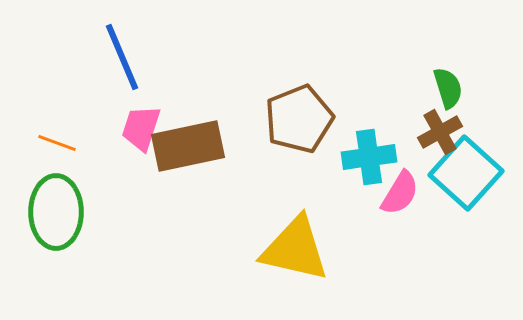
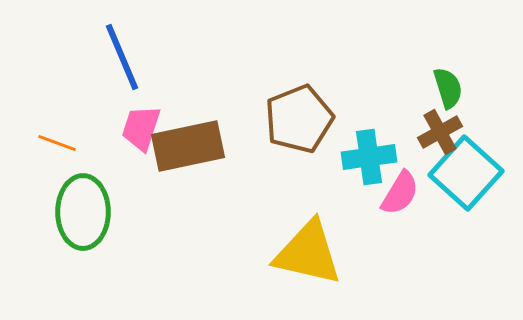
green ellipse: moved 27 px right
yellow triangle: moved 13 px right, 4 px down
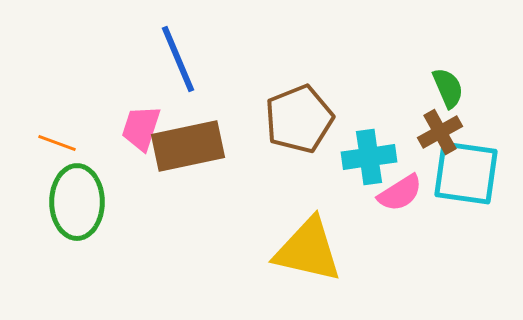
blue line: moved 56 px right, 2 px down
green semicircle: rotated 6 degrees counterclockwise
cyan square: rotated 34 degrees counterclockwise
pink semicircle: rotated 27 degrees clockwise
green ellipse: moved 6 px left, 10 px up
yellow triangle: moved 3 px up
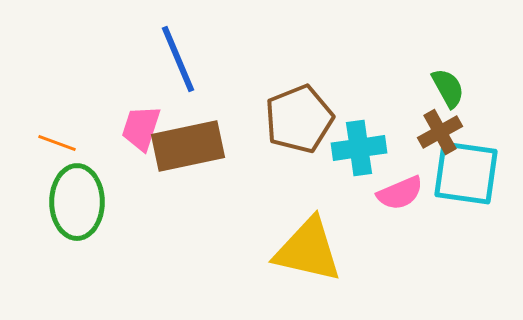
green semicircle: rotated 6 degrees counterclockwise
cyan cross: moved 10 px left, 9 px up
pink semicircle: rotated 9 degrees clockwise
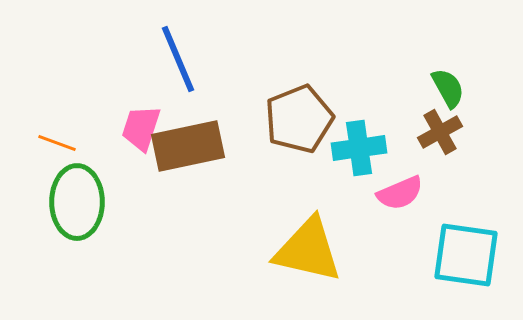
cyan square: moved 82 px down
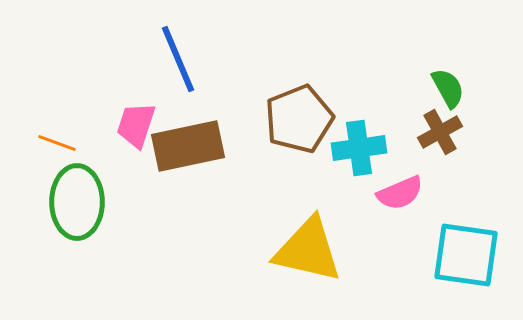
pink trapezoid: moved 5 px left, 3 px up
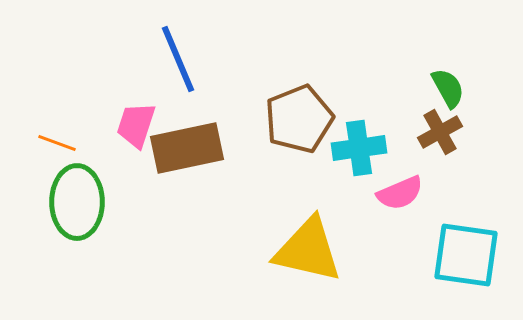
brown rectangle: moved 1 px left, 2 px down
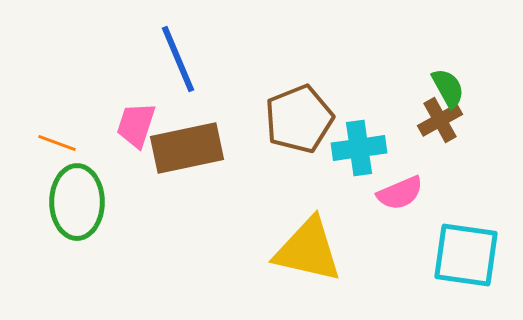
brown cross: moved 12 px up
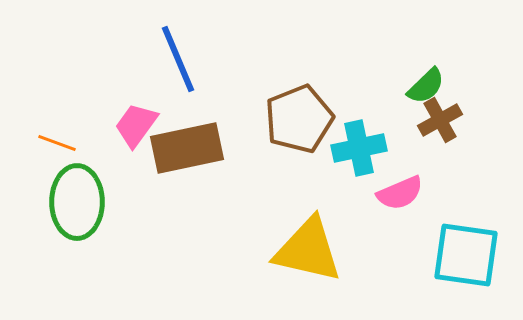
green semicircle: moved 22 px left, 2 px up; rotated 75 degrees clockwise
pink trapezoid: rotated 18 degrees clockwise
cyan cross: rotated 4 degrees counterclockwise
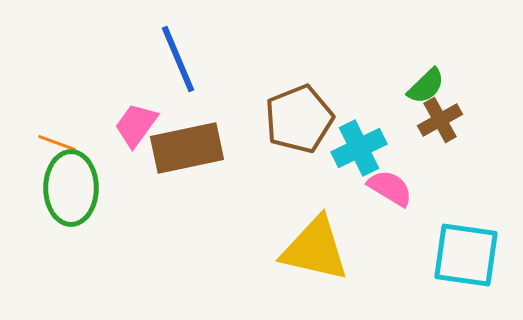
cyan cross: rotated 14 degrees counterclockwise
pink semicircle: moved 10 px left, 5 px up; rotated 126 degrees counterclockwise
green ellipse: moved 6 px left, 14 px up
yellow triangle: moved 7 px right, 1 px up
